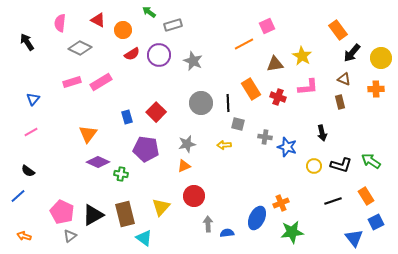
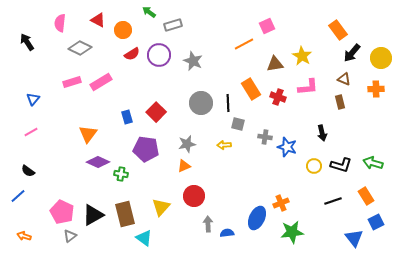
green arrow at (371, 161): moved 2 px right, 2 px down; rotated 18 degrees counterclockwise
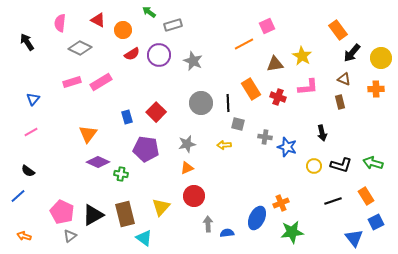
orange triangle at (184, 166): moved 3 px right, 2 px down
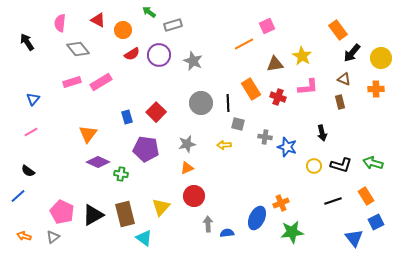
gray diamond at (80, 48): moved 2 px left, 1 px down; rotated 25 degrees clockwise
gray triangle at (70, 236): moved 17 px left, 1 px down
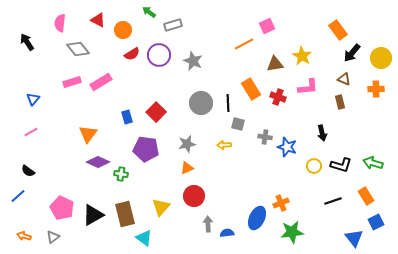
pink pentagon at (62, 212): moved 4 px up
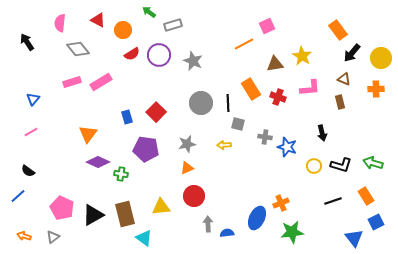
pink L-shape at (308, 87): moved 2 px right, 1 px down
yellow triangle at (161, 207): rotated 42 degrees clockwise
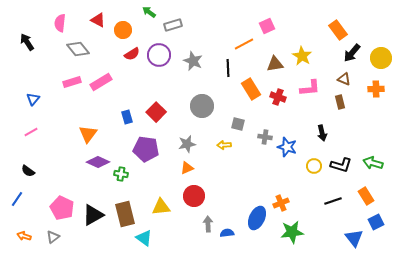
gray circle at (201, 103): moved 1 px right, 3 px down
black line at (228, 103): moved 35 px up
blue line at (18, 196): moved 1 px left, 3 px down; rotated 14 degrees counterclockwise
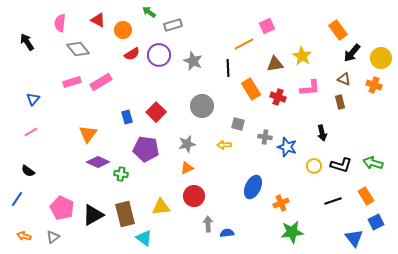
orange cross at (376, 89): moved 2 px left, 4 px up; rotated 21 degrees clockwise
blue ellipse at (257, 218): moved 4 px left, 31 px up
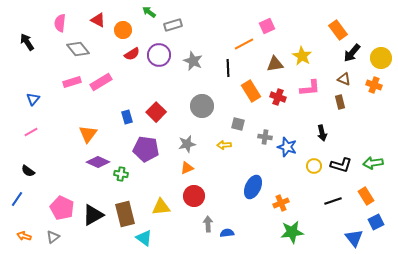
orange rectangle at (251, 89): moved 2 px down
green arrow at (373, 163): rotated 24 degrees counterclockwise
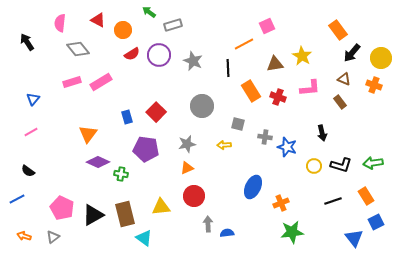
brown rectangle at (340, 102): rotated 24 degrees counterclockwise
blue line at (17, 199): rotated 28 degrees clockwise
